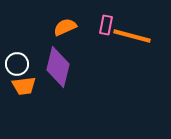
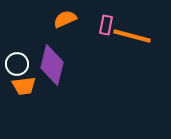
orange semicircle: moved 8 px up
purple diamond: moved 6 px left, 2 px up
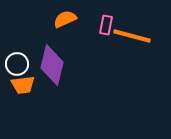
orange trapezoid: moved 1 px left, 1 px up
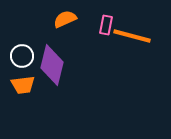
white circle: moved 5 px right, 8 px up
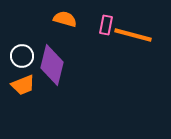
orange semicircle: rotated 40 degrees clockwise
orange line: moved 1 px right, 1 px up
orange trapezoid: rotated 15 degrees counterclockwise
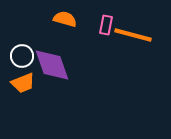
purple diamond: rotated 33 degrees counterclockwise
orange trapezoid: moved 2 px up
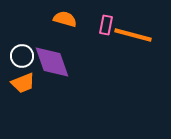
purple diamond: moved 3 px up
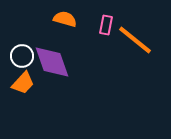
orange line: moved 2 px right, 5 px down; rotated 24 degrees clockwise
orange trapezoid: rotated 25 degrees counterclockwise
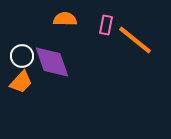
orange semicircle: rotated 15 degrees counterclockwise
orange trapezoid: moved 2 px left, 1 px up
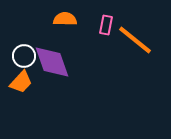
white circle: moved 2 px right
